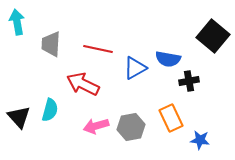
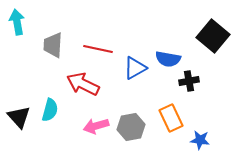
gray trapezoid: moved 2 px right, 1 px down
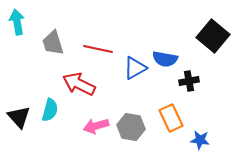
gray trapezoid: moved 2 px up; rotated 20 degrees counterclockwise
blue semicircle: moved 3 px left
red arrow: moved 4 px left
gray hexagon: rotated 20 degrees clockwise
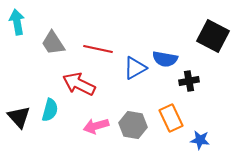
black square: rotated 12 degrees counterclockwise
gray trapezoid: rotated 16 degrees counterclockwise
gray hexagon: moved 2 px right, 2 px up
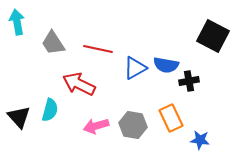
blue semicircle: moved 1 px right, 6 px down
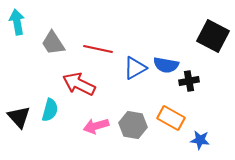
orange rectangle: rotated 36 degrees counterclockwise
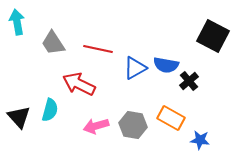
black cross: rotated 30 degrees counterclockwise
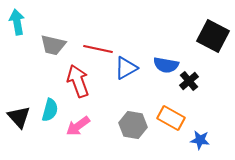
gray trapezoid: moved 2 px down; rotated 44 degrees counterclockwise
blue triangle: moved 9 px left
red arrow: moved 1 px left, 3 px up; rotated 44 degrees clockwise
pink arrow: moved 18 px left; rotated 20 degrees counterclockwise
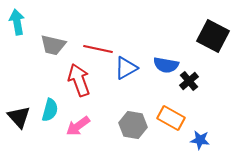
red arrow: moved 1 px right, 1 px up
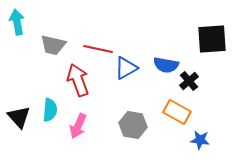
black square: moved 1 px left, 3 px down; rotated 32 degrees counterclockwise
red arrow: moved 1 px left
cyan semicircle: rotated 10 degrees counterclockwise
orange rectangle: moved 6 px right, 6 px up
pink arrow: rotated 30 degrees counterclockwise
